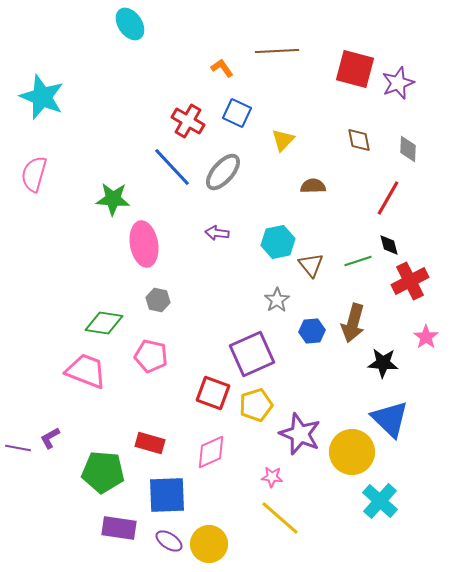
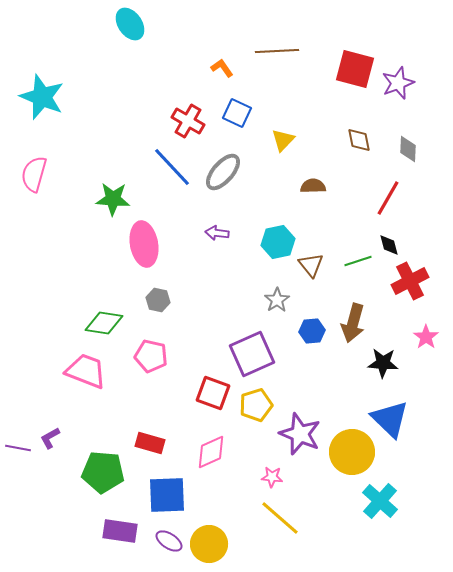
purple rectangle at (119, 528): moved 1 px right, 3 px down
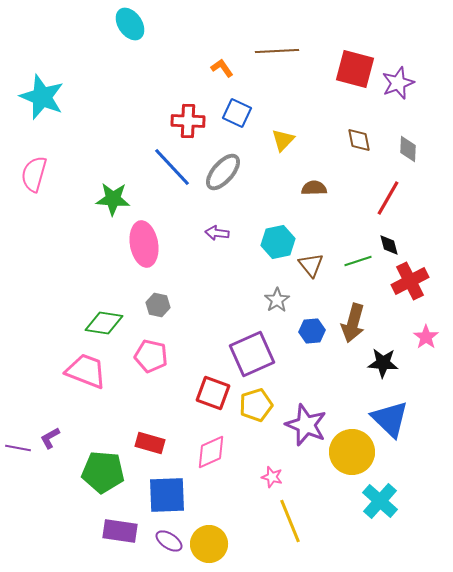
red cross at (188, 121): rotated 28 degrees counterclockwise
brown semicircle at (313, 186): moved 1 px right, 2 px down
gray hexagon at (158, 300): moved 5 px down
purple star at (300, 434): moved 6 px right, 9 px up
pink star at (272, 477): rotated 10 degrees clockwise
yellow line at (280, 518): moved 10 px right, 3 px down; rotated 27 degrees clockwise
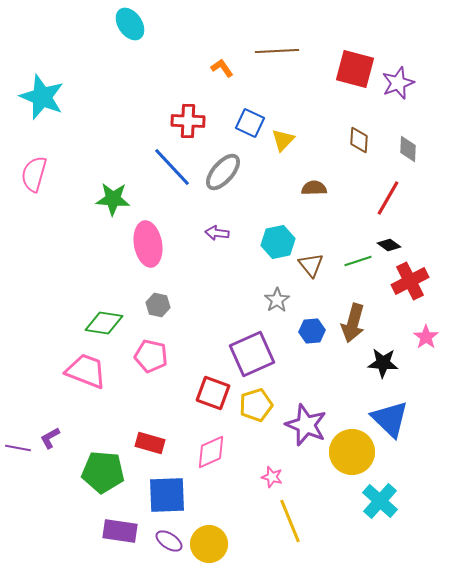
blue square at (237, 113): moved 13 px right, 10 px down
brown diamond at (359, 140): rotated 16 degrees clockwise
pink ellipse at (144, 244): moved 4 px right
black diamond at (389, 245): rotated 40 degrees counterclockwise
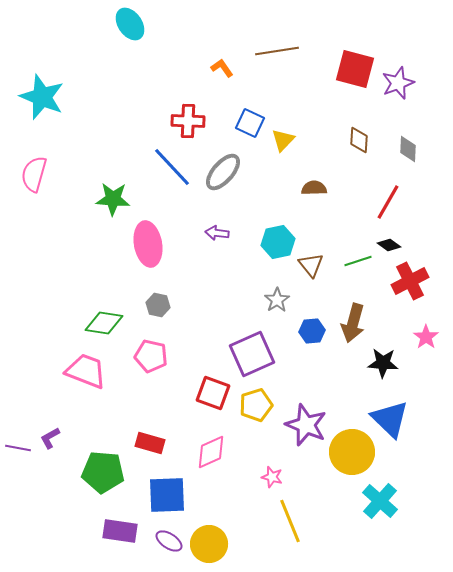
brown line at (277, 51): rotated 6 degrees counterclockwise
red line at (388, 198): moved 4 px down
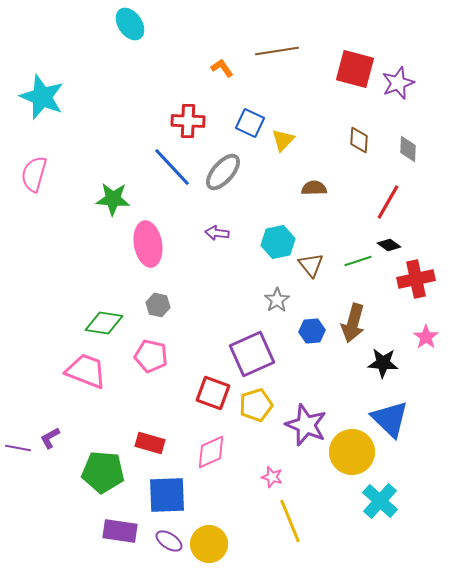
red cross at (410, 281): moved 6 px right, 2 px up; rotated 15 degrees clockwise
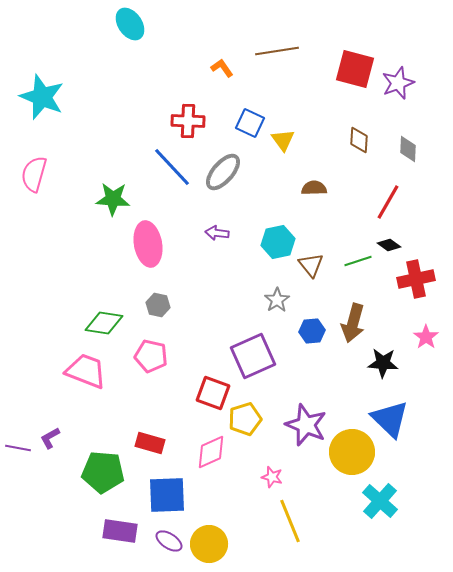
yellow triangle at (283, 140): rotated 20 degrees counterclockwise
purple square at (252, 354): moved 1 px right, 2 px down
yellow pentagon at (256, 405): moved 11 px left, 14 px down
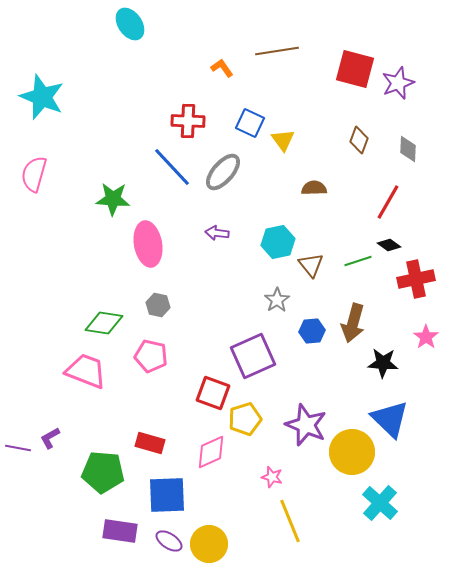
brown diamond at (359, 140): rotated 16 degrees clockwise
cyan cross at (380, 501): moved 2 px down
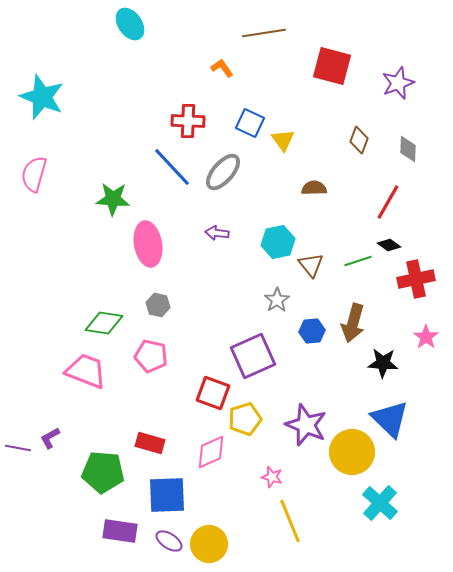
brown line at (277, 51): moved 13 px left, 18 px up
red square at (355, 69): moved 23 px left, 3 px up
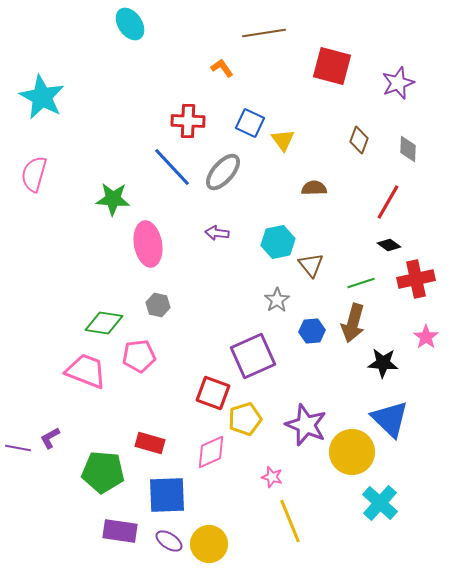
cyan star at (42, 97): rotated 6 degrees clockwise
green line at (358, 261): moved 3 px right, 22 px down
pink pentagon at (151, 356): moved 12 px left; rotated 20 degrees counterclockwise
